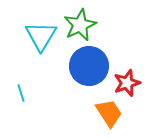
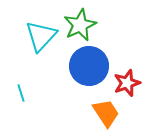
cyan triangle: rotated 12 degrees clockwise
orange trapezoid: moved 3 px left
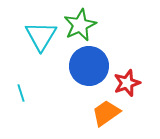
cyan triangle: rotated 12 degrees counterclockwise
orange trapezoid: rotated 92 degrees counterclockwise
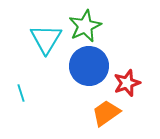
green star: moved 5 px right, 1 px down
cyan triangle: moved 5 px right, 3 px down
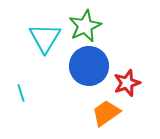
cyan triangle: moved 1 px left, 1 px up
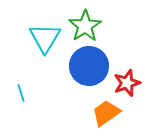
green star: rotated 8 degrees counterclockwise
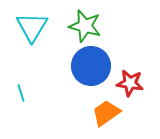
green star: rotated 24 degrees counterclockwise
cyan triangle: moved 13 px left, 11 px up
blue circle: moved 2 px right
red star: moved 3 px right; rotated 28 degrees clockwise
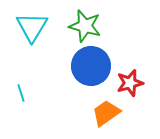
red star: rotated 24 degrees counterclockwise
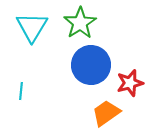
green star: moved 5 px left, 3 px up; rotated 24 degrees clockwise
blue circle: moved 1 px up
cyan line: moved 2 px up; rotated 24 degrees clockwise
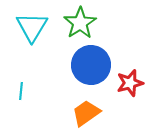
orange trapezoid: moved 20 px left
